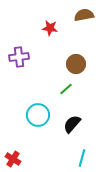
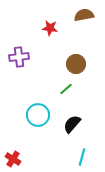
cyan line: moved 1 px up
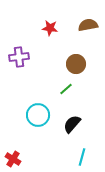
brown semicircle: moved 4 px right, 10 px down
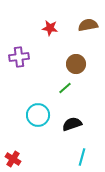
green line: moved 1 px left, 1 px up
black semicircle: rotated 30 degrees clockwise
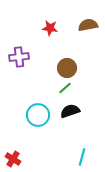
brown circle: moved 9 px left, 4 px down
black semicircle: moved 2 px left, 13 px up
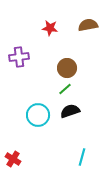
green line: moved 1 px down
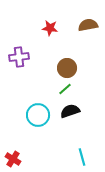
cyan line: rotated 30 degrees counterclockwise
